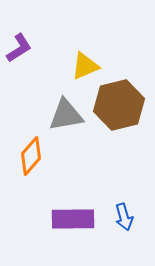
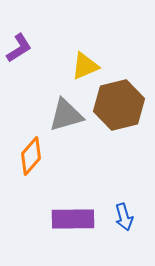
gray triangle: rotated 6 degrees counterclockwise
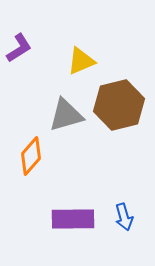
yellow triangle: moved 4 px left, 5 px up
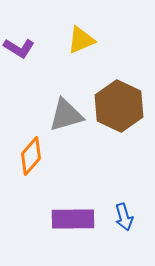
purple L-shape: rotated 64 degrees clockwise
yellow triangle: moved 21 px up
brown hexagon: moved 1 px down; rotated 21 degrees counterclockwise
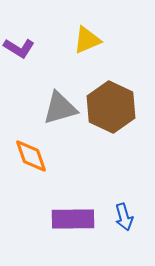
yellow triangle: moved 6 px right
brown hexagon: moved 8 px left, 1 px down
gray triangle: moved 6 px left, 7 px up
orange diamond: rotated 60 degrees counterclockwise
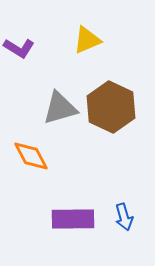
orange diamond: rotated 9 degrees counterclockwise
